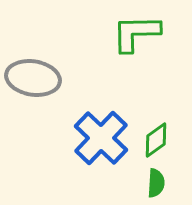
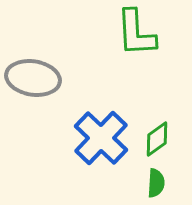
green L-shape: rotated 92 degrees counterclockwise
green diamond: moved 1 px right, 1 px up
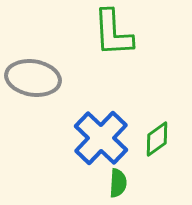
green L-shape: moved 23 px left
green semicircle: moved 38 px left
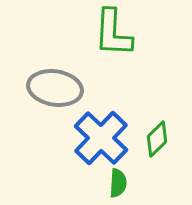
green L-shape: rotated 6 degrees clockwise
gray ellipse: moved 22 px right, 10 px down
green diamond: rotated 9 degrees counterclockwise
